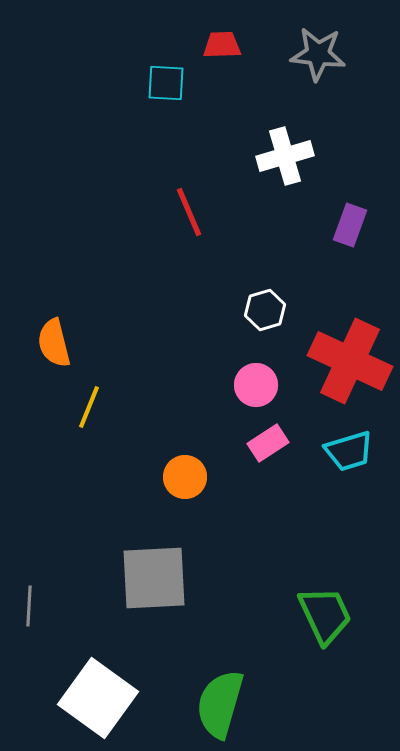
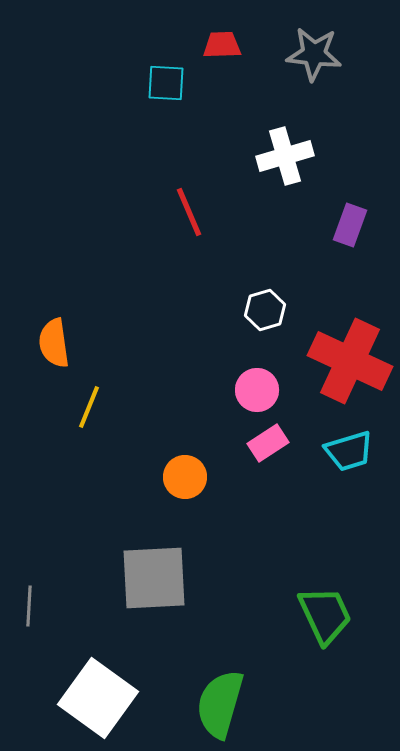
gray star: moved 4 px left
orange semicircle: rotated 6 degrees clockwise
pink circle: moved 1 px right, 5 px down
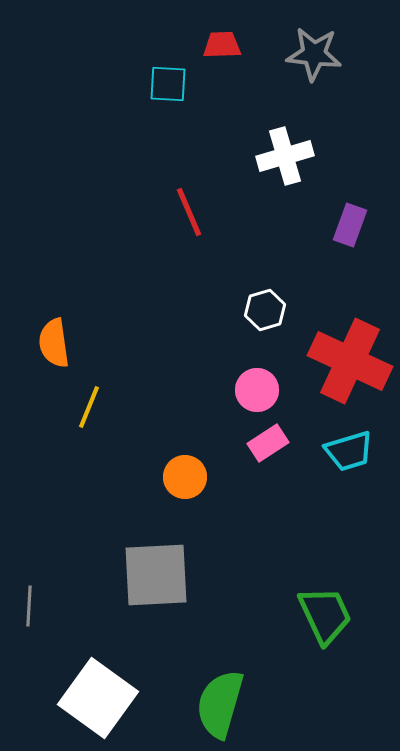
cyan square: moved 2 px right, 1 px down
gray square: moved 2 px right, 3 px up
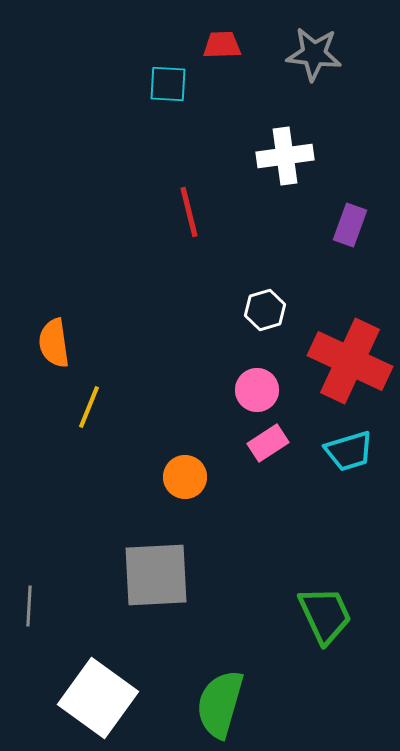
white cross: rotated 8 degrees clockwise
red line: rotated 9 degrees clockwise
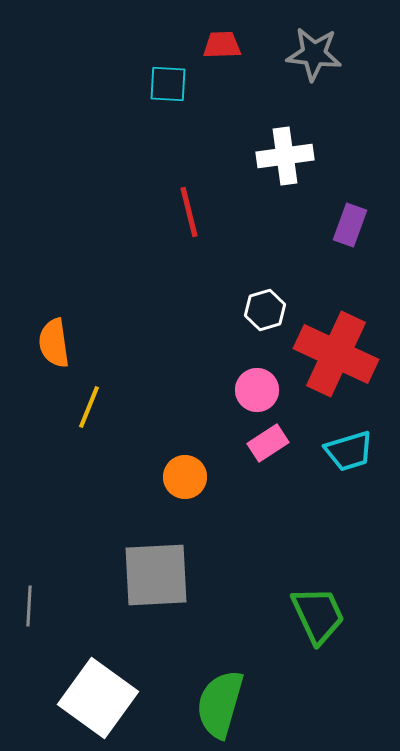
red cross: moved 14 px left, 7 px up
green trapezoid: moved 7 px left
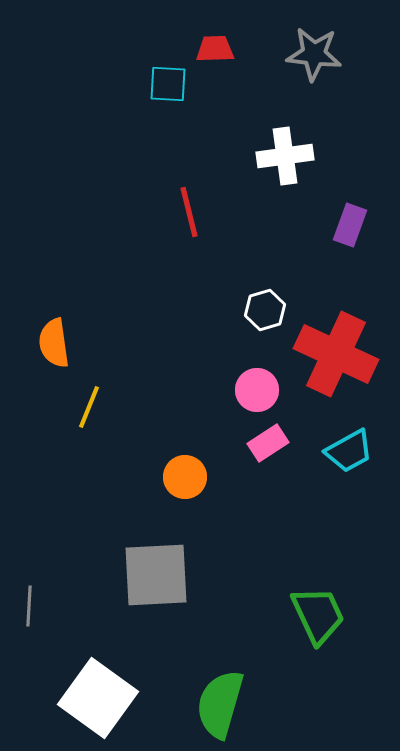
red trapezoid: moved 7 px left, 4 px down
cyan trapezoid: rotated 12 degrees counterclockwise
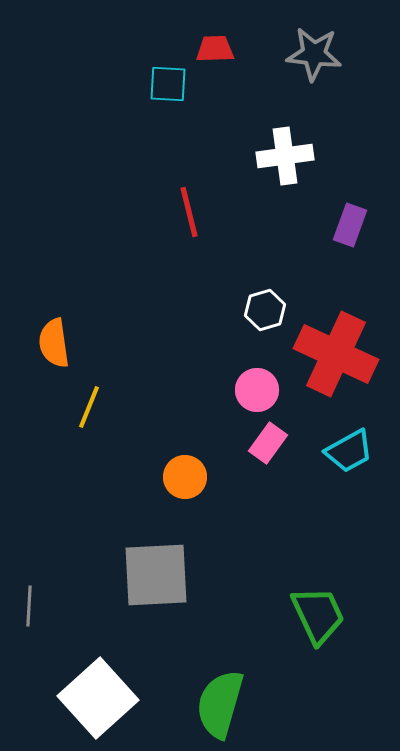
pink rectangle: rotated 21 degrees counterclockwise
white square: rotated 12 degrees clockwise
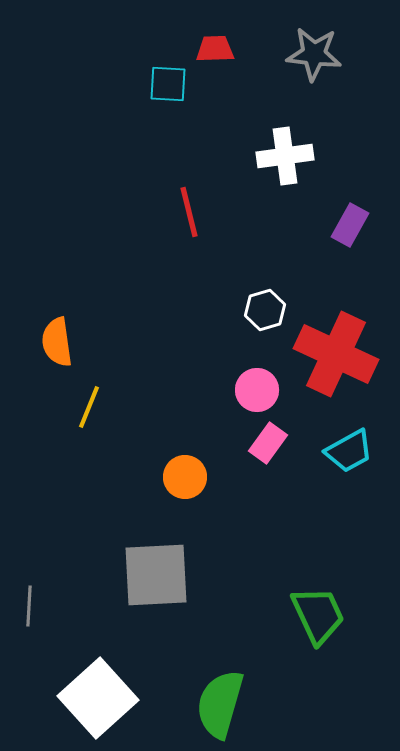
purple rectangle: rotated 9 degrees clockwise
orange semicircle: moved 3 px right, 1 px up
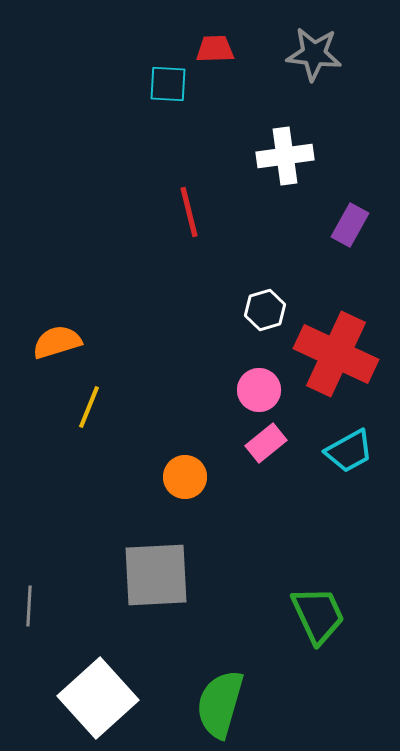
orange semicircle: rotated 81 degrees clockwise
pink circle: moved 2 px right
pink rectangle: moved 2 px left; rotated 15 degrees clockwise
